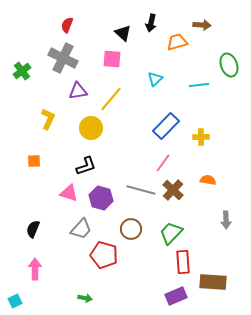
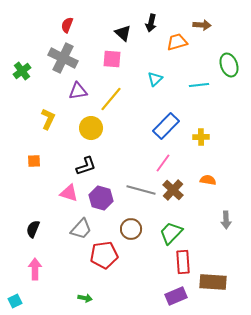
red pentagon: rotated 24 degrees counterclockwise
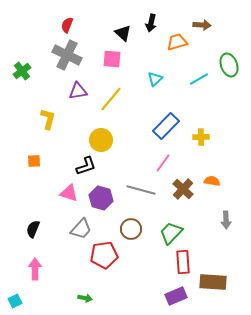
gray cross: moved 4 px right, 3 px up
cyan line: moved 6 px up; rotated 24 degrees counterclockwise
yellow L-shape: rotated 10 degrees counterclockwise
yellow circle: moved 10 px right, 12 px down
orange semicircle: moved 4 px right, 1 px down
brown cross: moved 10 px right, 1 px up
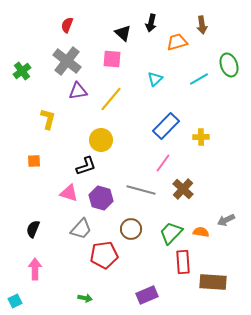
brown arrow: rotated 78 degrees clockwise
gray cross: moved 6 px down; rotated 12 degrees clockwise
orange semicircle: moved 11 px left, 51 px down
gray arrow: rotated 66 degrees clockwise
purple rectangle: moved 29 px left, 1 px up
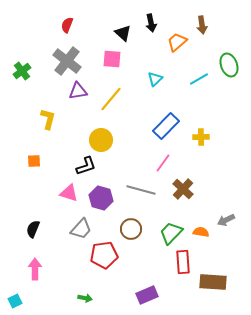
black arrow: rotated 24 degrees counterclockwise
orange trapezoid: rotated 25 degrees counterclockwise
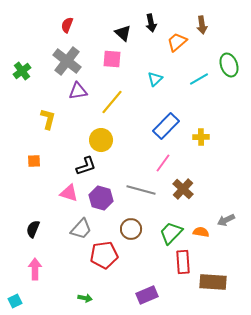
yellow line: moved 1 px right, 3 px down
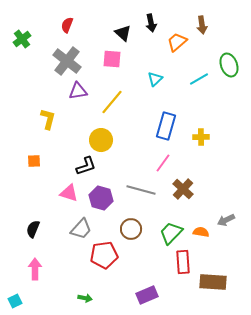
green cross: moved 32 px up
blue rectangle: rotated 28 degrees counterclockwise
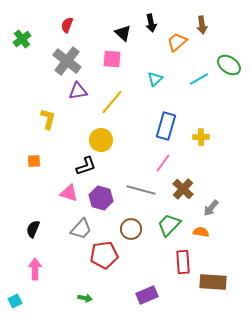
green ellipse: rotated 35 degrees counterclockwise
gray arrow: moved 15 px left, 12 px up; rotated 24 degrees counterclockwise
green trapezoid: moved 2 px left, 8 px up
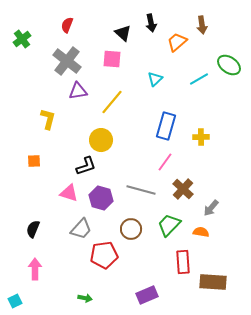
pink line: moved 2 px right, 1 px up
